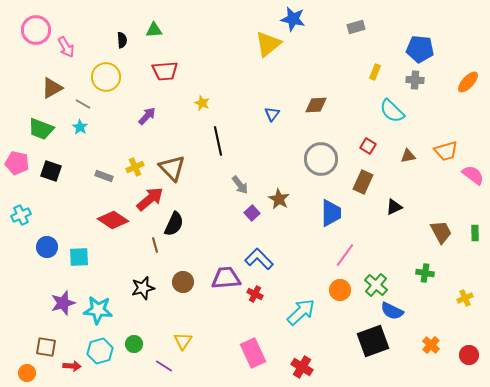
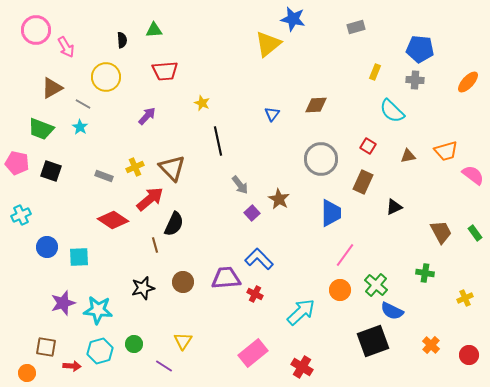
green rectangle at (475, 233): rotated 35 degrees counterclockwise
pink rectangle at (253, 353): rotated 76 degrees clockwise
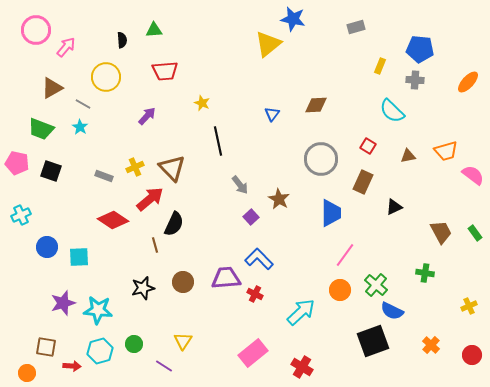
pink arrow at (66, 47): rotated 110 degrees counterclockwise
yellow rectangle at (375, 72): moved 5 px right, 6 px up
purple square at (252, 213): moved 1 px left, 4 px down
yellow cross at (465, 298): moved 4 px right, 8 px down
red circle at (469, 355): moved 3 px right
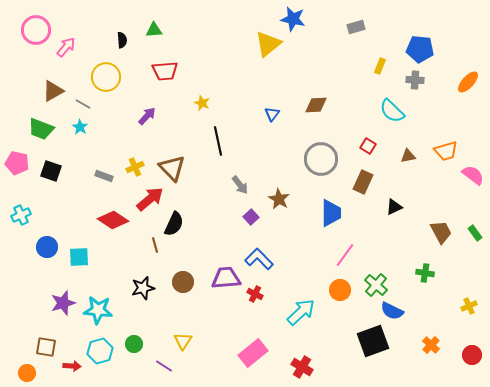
brown triangle at (52, 88): moved 1 px right, 3 px down
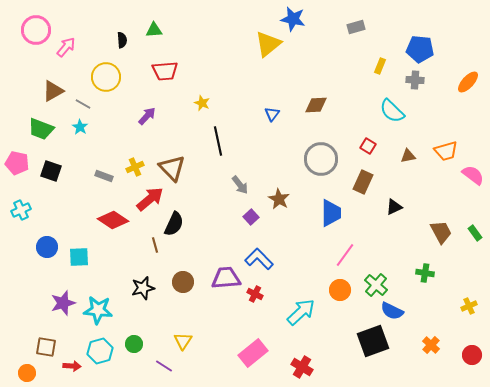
cyan cross at (21, 215): moved 5 px up
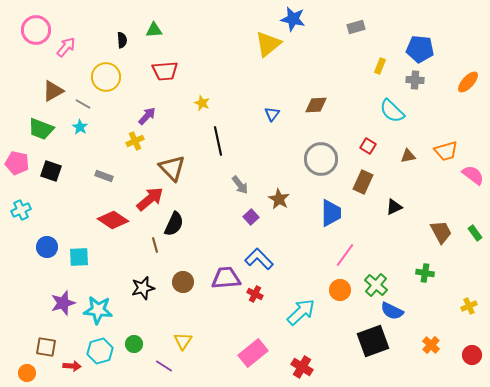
yellow cross at (135, 167): moved 26 px up
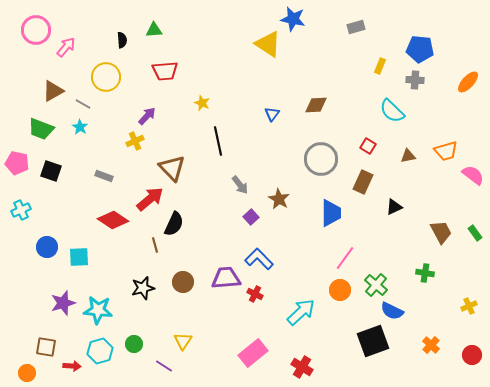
yellow triangle at (268, 44): rotated 48 degrees counterclockwise
pink line at (345, 255): moved 3 px down
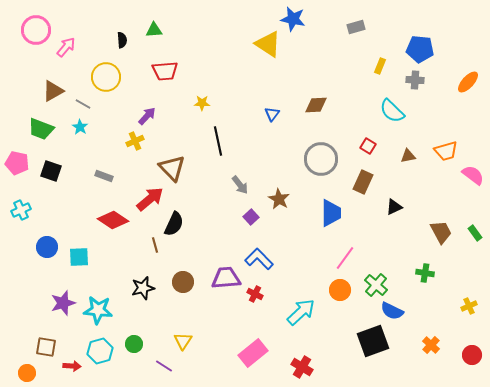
yellow star at (202, 103): rotated 21 degrees counterclockwise
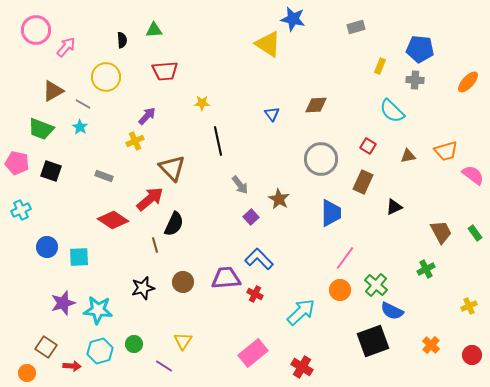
blue triangle at (272, 114): rotated 14 degrees counterclockwise
green cross at (425, 273): moved 1 px right, 4 px up; rotated 36 degrees counterclockwise
brown square at (46, 347): rotated 25 degrees clockwise
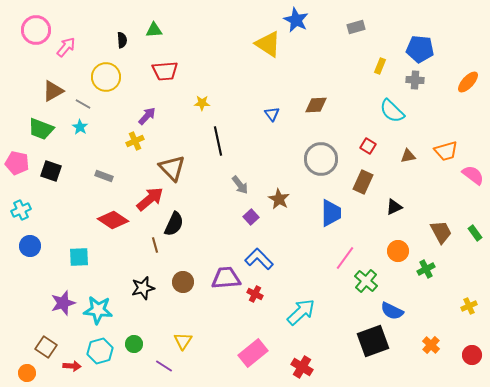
blue star at (293, 19): moved 3 px right, 1 px down; rotated 15 degrees clockwise
blue circle at (47, 247): moved 17 px left, 1 px up
green cross at (376, 285): moved 10 px left, 4 px up
orange circle at (340, 290): moved 58 px right, 39 px up
